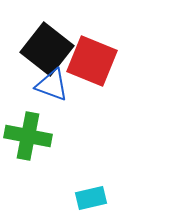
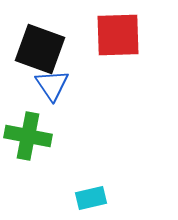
black square: moved 7 px left; rotated 18 degrees counterclockwise
red square: moved 26 px right, 26 px up; rotated 24 degrees counterclockwise
blue triangle: rotated 36 degrees clockwise
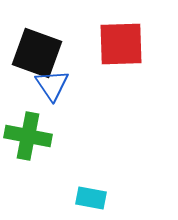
red square: moved 3 px right, 9 px down
black square: moved 3 px left, 4 px down
cyan rectangle: rotated 24 degrees clockwise
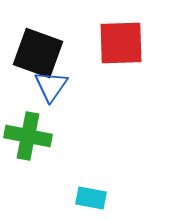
red square: moved 1 px up
black square: moved 1 px right
blue triangle: moved 1 px left, 1 px down; rotated 9 degrees clockwise
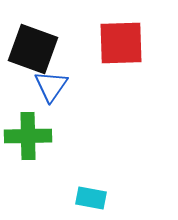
black square: moved 5 px left, 4 px up
green cross: rotated 12 degrees counterclockwise
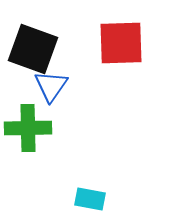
green cross: moved 8 px up
cyan rectangle: moved 1 px left, 1 px down
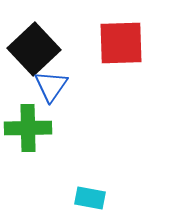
black square: moved 1 px right; rotated 27 degrees clockwise
cyan rectangle: moved 1 px up
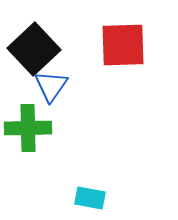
red square: moved 2 px right, 2 px down
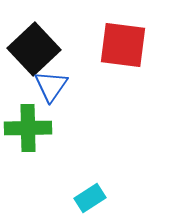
red square: rotated 9 degrees clockwise
cyan rectangle: rotated 44 degrees counterclockwise
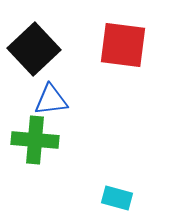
blue triangle: moved 14 px down; rotated 48 degrees clockwise
green cross: moved 7 px right, 12 px down; rotated 6 degrees clockwise
cyan rectangle: moved 27 px right; rotated 48 degrees clockwise
